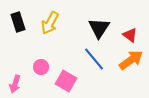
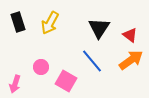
blue line: moved 2 px left, 2 px down
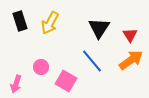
black rectangle: moved 2 px right, 1 px up
red triangle: rotated 21 degrees clockwise
pink arrow: moved 1 px right
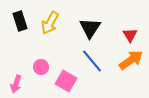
black triangle: moved 9 px left
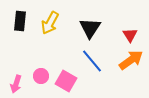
black rectangle: rotated 24 degrees clockwise
pink circle: moved 9 px down
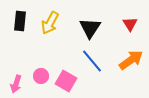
red triangle: moved 11 px up
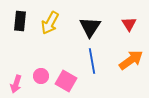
red triangle: moved 1 px left
black triangle: moved 1 px up
blue line: rotated 30 degrees clockwise
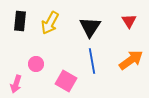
red triangle: moved 3 px up
pink circle: moved 5 px left, 12 px up
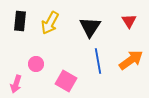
blue line: moved 6 px right
